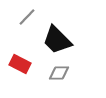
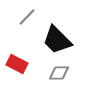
red rectangle: moved 3 px left
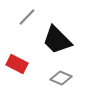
gray diamond: moved 2 px right, 5 px down; rotated 25 degrees clockwise
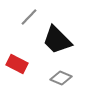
gray line: moved 2 px right
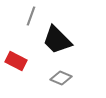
gray line: moved 2 px right, 1 px up; rotated 24 degrees counterclockwise
red rectangle: moved 1 px left, 3 px up
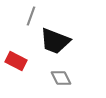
black trapezoid: moved 2 px left, 1 px down; rotated 24 degrees counterclockwise
gray diamond: rotated 40 degrees clockwise
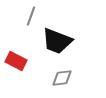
black trapezoid: moved 2 px right
gray diamond: moved 1 px right; rotated 70 degrees counterclockwise
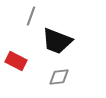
gray diamond: moved 3 px left, 1 px up
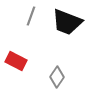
black trapezoid: moved 10 px right, 19 px up
gray diamond: moved 2 px left; rotated 50 degrees counterclockwise
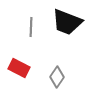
gray line: moved 11 px down; rotated 18 degrees counterclockwise
red rectangle: moved 3 px right, 7 px down
